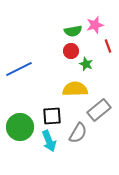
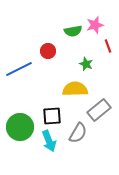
red circle: moved 23 px left
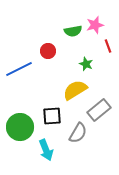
yellow semicircle: moved 1 px down; rotated 30 degrees counterclockwise
cyan arrow: moved 3 px left, 9 px down
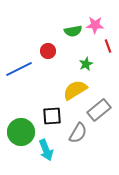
pink star: rotated 18 degrees clockwise
green star: rotated 24 degrees clockwise
green circle: moved 1 px right, 5 px down
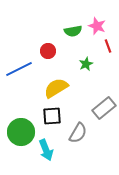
pink star: moved 2 px right, 1 px down; rotated 18 degrees clockwise
yellow semicircle: moved 19 px left, 2 px up
gray rectangle: moved 5 px right, 2 px up
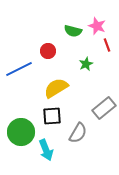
green semicircle: rotated 24 degrees clockwise
red line: moved 1 px left, 1 px up
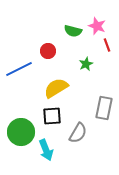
gray rectangle: rotated 40 degrees counterclockwise
